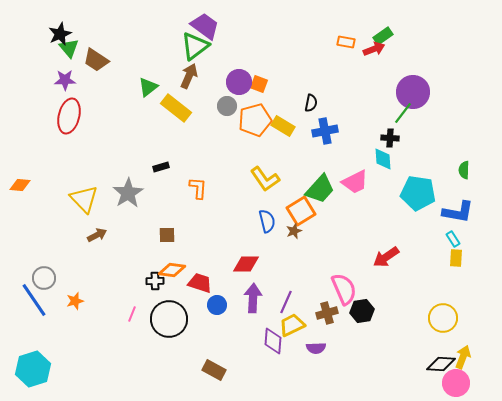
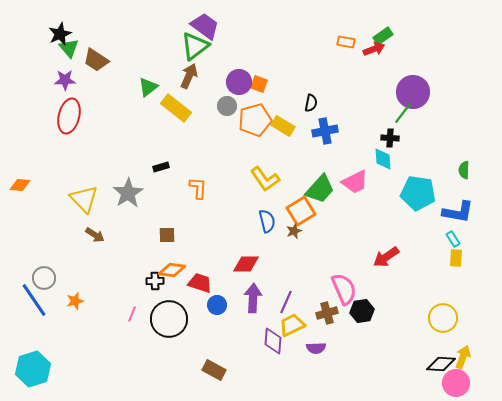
brown arrow at (97, 235): moved 2 px left; rotated 60 degrees clockwise
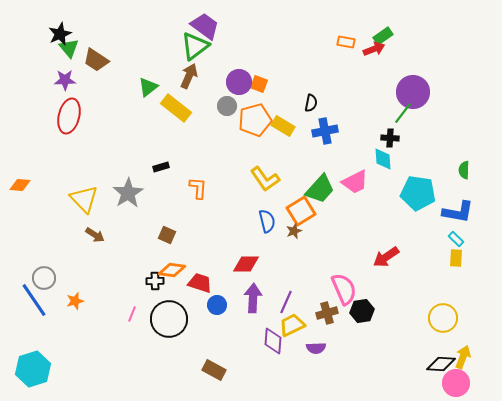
brown square at (167, 235): rotated 24 degrees clockwise
cyan rectangle at (453, 239): moved 3 px right; rotated 14 degrees counterclockwise
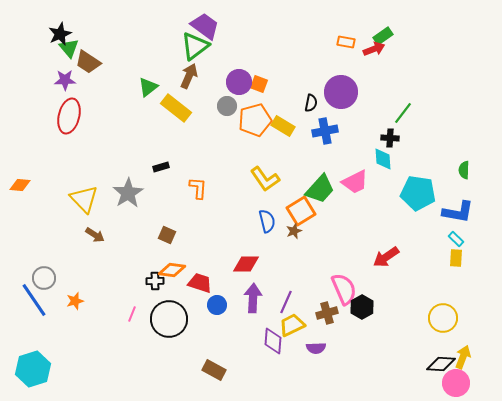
brown trapezoid at (96, 60): moved 8 px left, 2 px down
purple circle at (413, 92): moved 72 px left
black hexagon at (362, 311): moved 4 px up; rotated 20 degrees counterclockwise
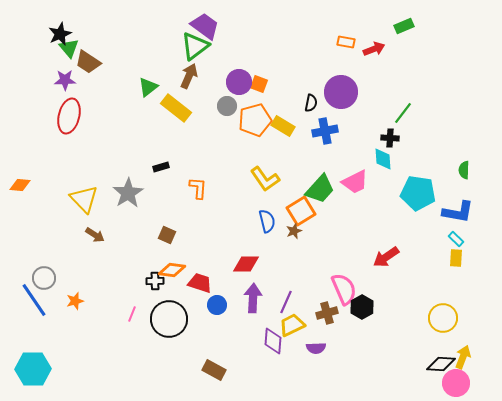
green rectangle at (383, 36): moved 21 px right, 10 px up; rotated 12 degrees clockwise
cyan hexagon at (33, 369): rotated 16 degrees clockwise
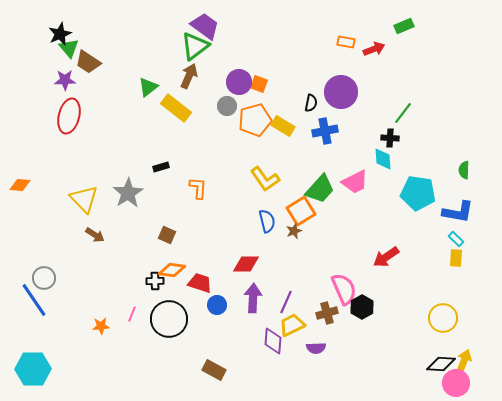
orange star at (75, 301): moved 26 px right, 25 px down; rotated 12 degrees clockwise
yellow arrow at (463, 357): moved 1 px right, 4 px down
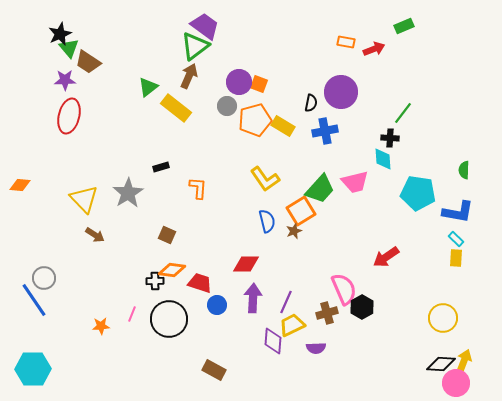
pink trapezoid at (355, 182): rotated 12 degrees clockwise
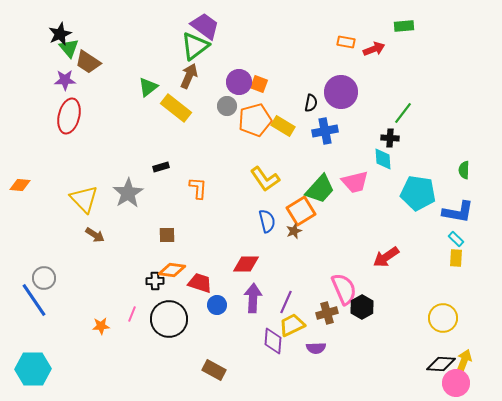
green rectangle at (404, 26): rotated 18 degrees clockwise
brown square at (167, 235): rotated 24 degrees counterclockwise
